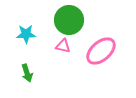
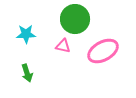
green circle: moved 6 px right, 1 px up
pink ellipse: moved 2 px right; rotated 12 degrees clockwise
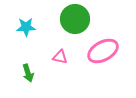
cyan star: moved 7 px up
pink triangle: moved 3 px left, 11 px down
green arrow: moved 1 px right
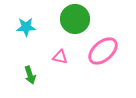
pink ellipse: rotated 12 degrees counterclockwise
green arrow: moved 2 px right, 2 px down
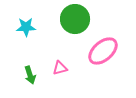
pink triangle: moved 11 px down; rotated 28 degrees counterclockwise
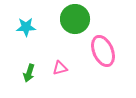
pink ellipse: rotated 72 degrees counterclockwise
green arrow: moved 1 px left, 2 px up; rotated 36 degrees clockwise
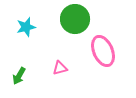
cyan star: rotated 12 degrees counterclockwise
green arrow: moved 10 px left, 3 px down; rotated 12 degrees clockwise
